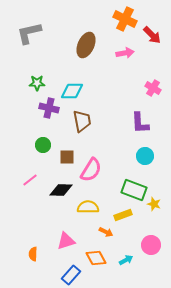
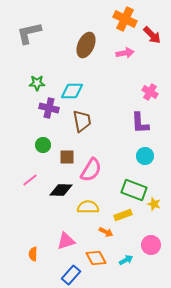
pink cross: moved 3 px left, 4 px down
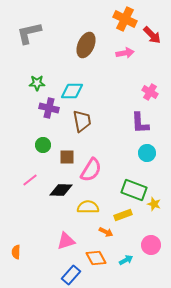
cyan circle: moved 2 px right, 3 px up
orange semicircle: moved 17 px left, 2 px up
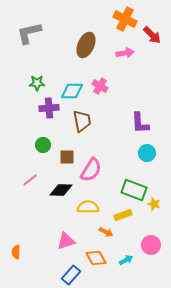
pink cross: moved 50 px left, 6 px up
purple cross: rotated 18 degrees counterclockwise
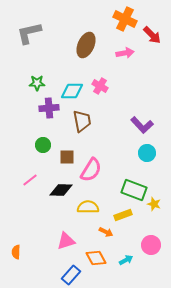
purple L-shape: moved 2 px right, 2 px down; rotated 40 degrees counterclockwise
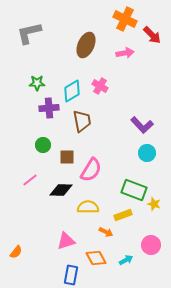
cyan diamond: rotated 30 degrees counterclockwise
orange semicircle: rotated 144 degrees counterclockwise
blue rectangle: rotated 30 degrees counterclockwise
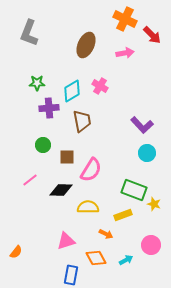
gray L-shape: rotated 56 degrees counterclockwise
orange arrow: moved 2 px down
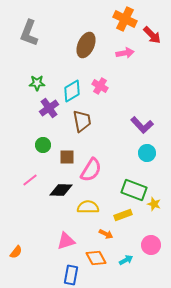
purple cross: rotated 30 degrees counterclockwise
